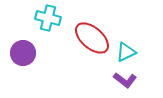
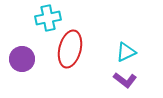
cyan cross: rotated 25 degrees counterclockwise
red ellipse: moved 22 px left, 11 px down; rotated 63 degrees clockwise
purple circle: moved 1 px left, 6 px down
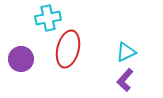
red ellipse: moved 2 px left
purple circle: moved 1 px left
purple L-shape: rotated 95 degrees clockwise
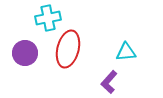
cyan triangle: rotated 20 degrees clockwise
purple circle: moved 4 px right, 6 px up
purple L-shape: moved 16 px left, 2 px down
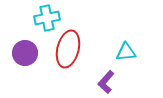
cyan cross: moved 1 px left
purple L-shape: moved 3 px left
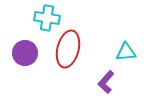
cyan cross: rotated 20 degrees clockwise
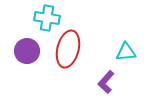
purple circle: moved 2 px right, 2 px up
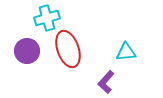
cyan cross: rotated 25 degrees counterclockwise
red ellipse: rotated 33 degrees counterclockwise
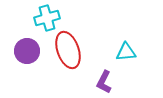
red ellipse: moved 1 px down
purple L-shape: moved 2 px left; rotated 15 degrees counterclockwise
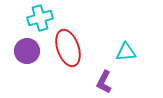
cyan cross: moved 7 px left
red ellipse: moved 2 px up
